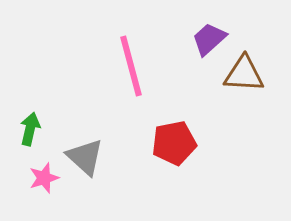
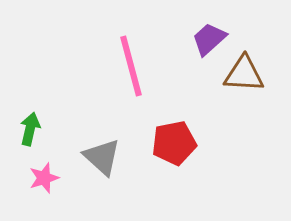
gray triangle: moved 17 px right
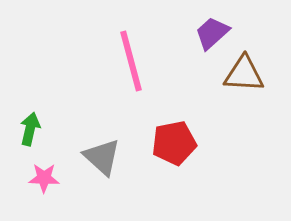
purple trapezoid: moved 3 px right, 6 px up
pink line: moved 5 px up
pink star: rotated 20 degrees clockwise
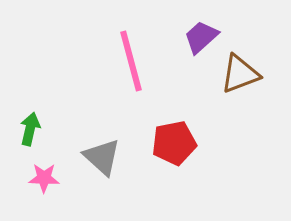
purple trapezoid: moved 11 px left, 4 px down
brown triangle: moved 4 px left; rotated 24 degrees counterclockwise
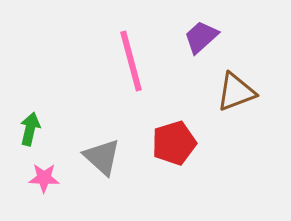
brown triangle: moved 4 px left, 18 px down
red pentagon: rotated 6 degrees counterclockwise
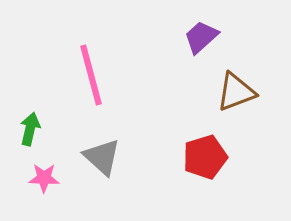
pink line: moved 40 px left, 14 px down
red pentagon: moved 31 px right, 14 px down
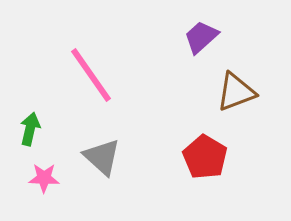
pink line: rotated 20 degrees counterclockwise
red pentagon: rotated 24 degrees counterclockwise
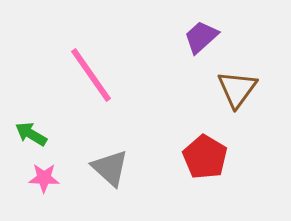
brown triangle: moved 1 px right, 3 px up; rotated 33 degrees counterclockwise
green arrow: moved 1 px right, 5 px down; rotated 72 degrees counterclockwise
gray triangle: moved 8 px right, 11 px down
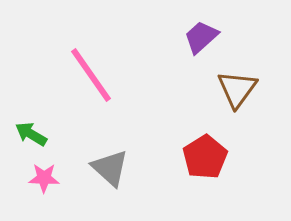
red pentagon: rotated 9 degrees clockwise
